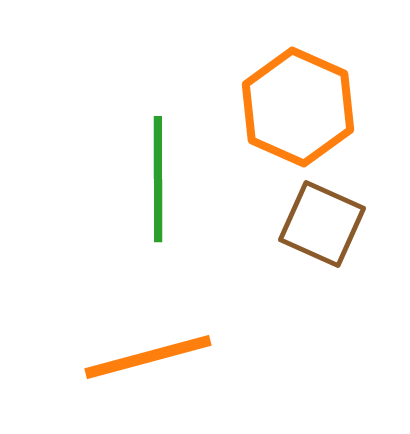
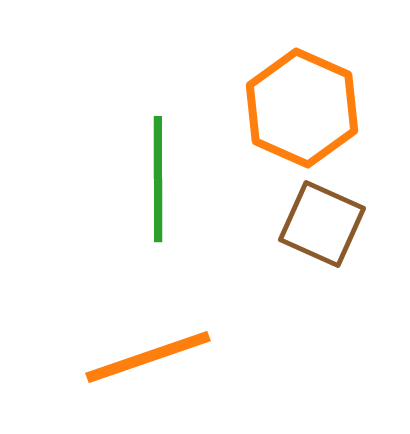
orange hexagon: moved 4 px right, 1 px down
orange line: rotated 4 degrees counterclockwise
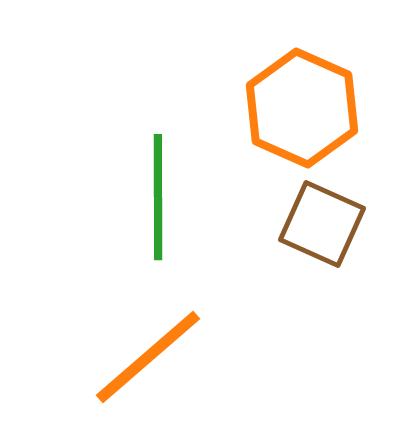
green line: moved 18 px down
orange line: rotated 22 degrees counterclockwise
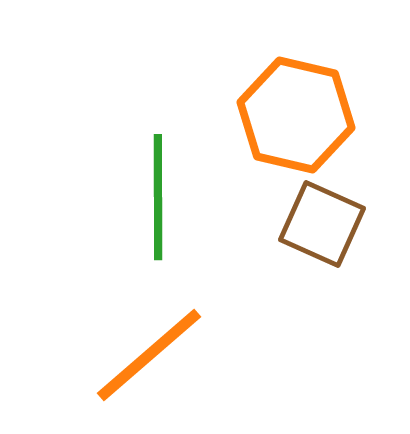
orange hexagon: moved 6 px left, 7 px down; rotated 11 degrees counterclockwise
orange line: moved 1 px right, 2 px up
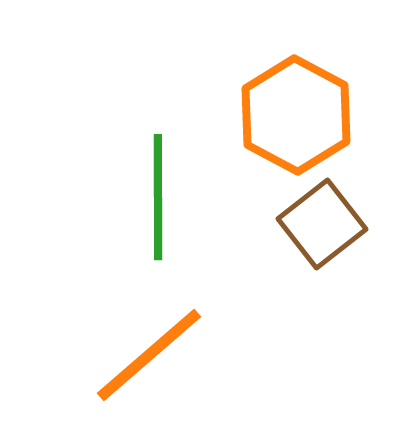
orange hexagon: rotated 15 degrees clockwise
brown square: rotated 28 degrees clockwise
